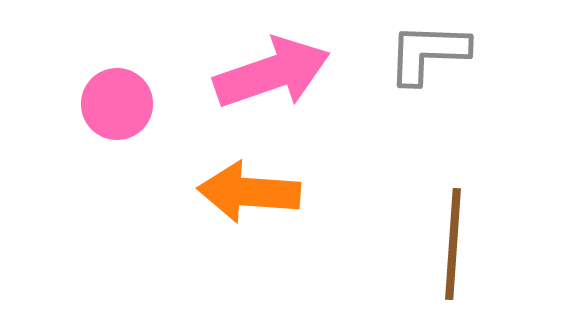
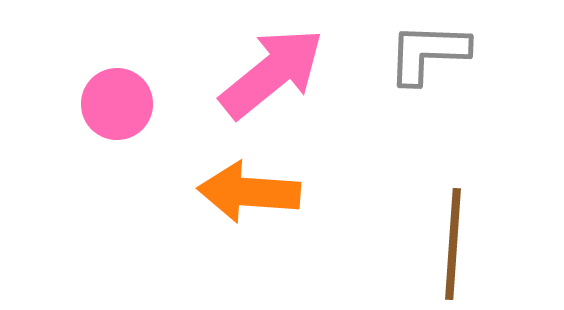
pink arrow: rotated 20 degrees counterclockwise
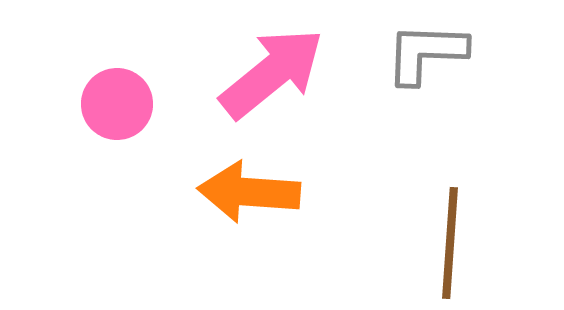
gray L-shape: moved 2 px left
brown line: moved 3 px left, 1 px up
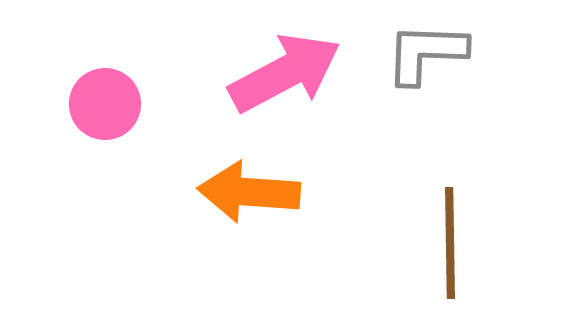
pink arrow: moved 13 px right; rotated 11 degrees clockwise
pink circle: moved 12 px left
brown line: rotated 5 degrees counterclockwise
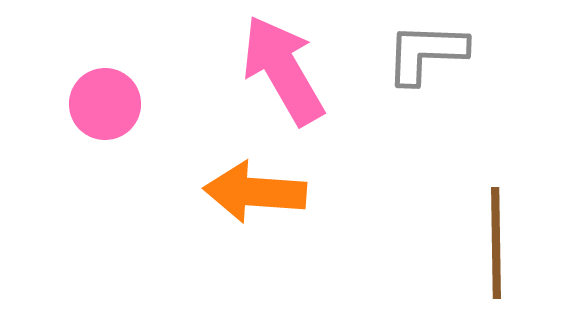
pink arrow: moved 2 px left, 3 px up; rotated 92 degrees counterclockwise
orange arrow: moved 6 px right
brown line: moved 46 px right
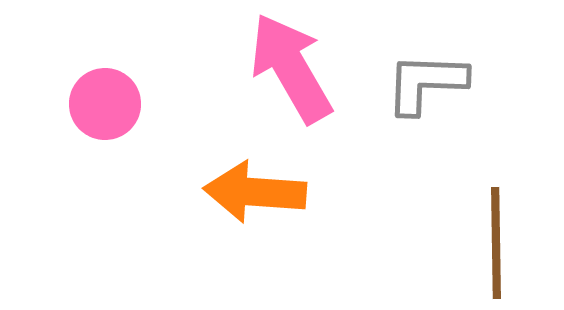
gray L-shape: moved 30 px down
pink arrow: moved 8 px right, 2 px up
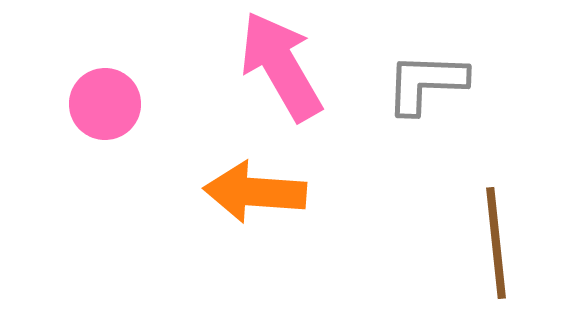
pink arrow: moved 10 px left, 2 px up
brown line: rotated 5 degrees counterclockwise
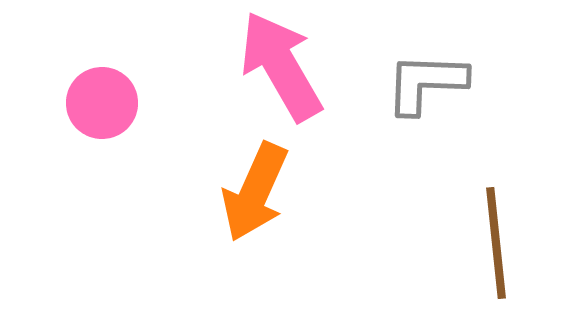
pink circle: moved 3 px left, 1 px up
orange arrow: rotated 70 degrees counterclockwise
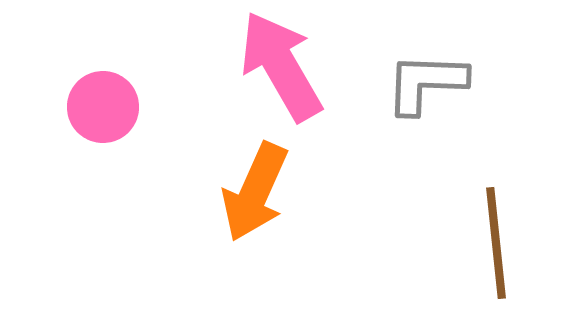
pink circle: moved 1 px right, 4 px down
